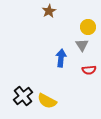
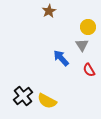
blue arrow: rotated 48 degrees counterclockwise
red semicircle: rotated 64 degrees clockwise
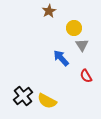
yellow circle: moved 14 px left, 1 px down
red semicircle: moved 3 px left, 6 px down
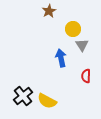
yellow circle: moved 1 px left, 1 px down
blue arrow: rotated 30 degrees clockwise
red semicircle: rotated 32 degrees clockwise
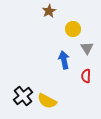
gray triangle: moved 5 px right, 3 px down
blue arrow: moved 3 px right, 2 px down
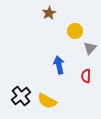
brown star: moved 2 px down
yellow circle: moved 2 px right, 2 px down
gray triangle: moved 3 px right; rotated 16 degrees clockwise
blue arrow: moved 5 px left, 5 px down
black cross: moved 2 px left
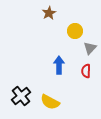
blue arrow: rotated 12 degrees clockwise
red semicircle: moved 5 px up
yellow semicircle: moved 3 px right, 1 px down
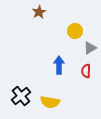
brown star: moved 10 px left, 1 px up
gray triangle: rotated 16 degrees clockwise
yellow semicircle: rotated 18 degrees counterclockwise
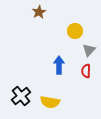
gray triangle: moved 1 px left, 2 px down; rotated 16 degrees counterclockwise
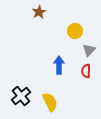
yellow semicircle: rotated 126 degrees counterclockwise
